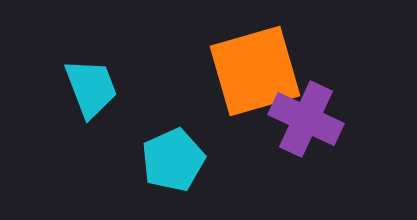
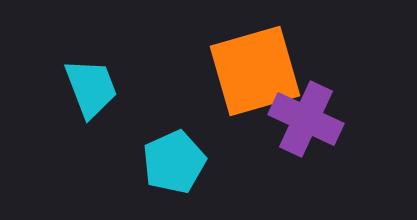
cyan pentagon: moved 1 px right, 2 px down
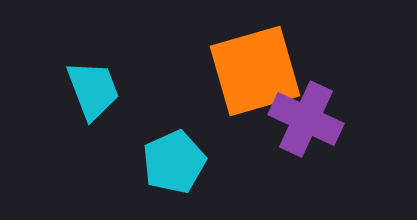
cyan trapezoid: moved 2 px right, 2 px down
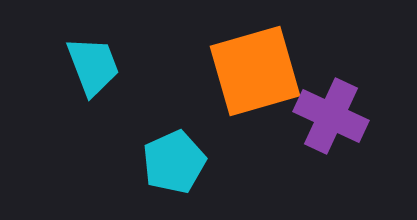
cyan trapezoid: moved 24 px up
purple cross: moved 25 px right, 3 px up
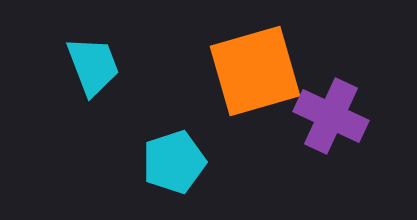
cyan pentagon: rotated 6 degrees clockwise
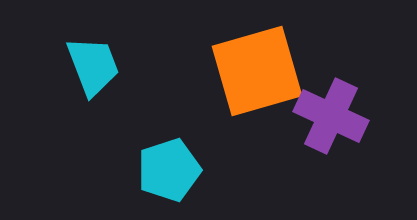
orange square: moved 2 px right
cyan pentagon: moved 5 px left, 8 px down
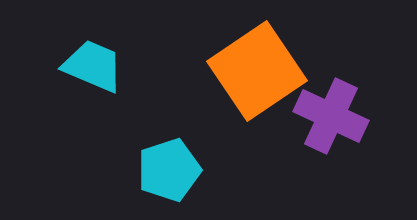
cyan trapezoid: rotated 46 degrees counterclockwise
orange square: rotated 18 degrees counterclockwise
